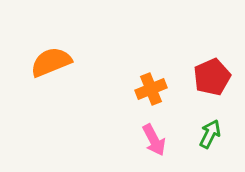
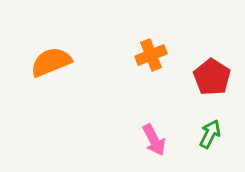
red pentagon: rotated 15 degrees counterclockwise
orange cross: moved 34 px up
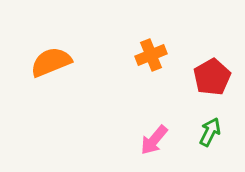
red pentagon: rotated 9 degrees clockwise
green arrow: moved 2 px up
pink arrow: rotated 68 degrees clockwise
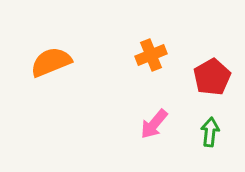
green arrow: rotated 20 degrees counterclockwise
pink arrow: moved 16 px up
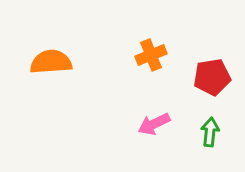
orange semicircle: rotated 18 degrees clockwise
red pentagon: rotated 21 degrees clockwise
pink arrow: rotated 24 degrees clockwise
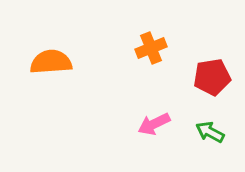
orange cross: moved 7 px up
green arrow: rotated 68 degrees counterclockwise
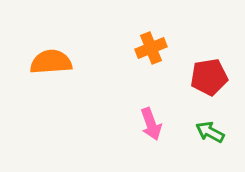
red pentagon: moved 3 px left
pink arrow: moved 3 px left; rotated 84 degrees counterclockwise
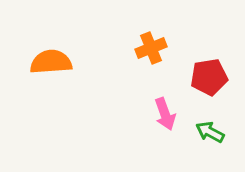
pink arrow: moved 14 px right, 10 px up
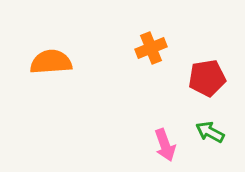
red pentagon: moved 2 px left, 1 px down
pink arrow: moved 31 px down
